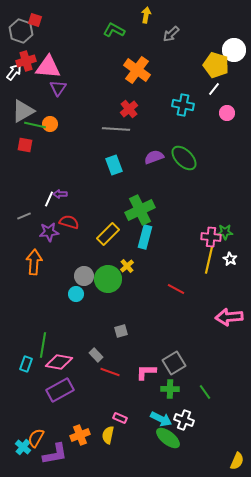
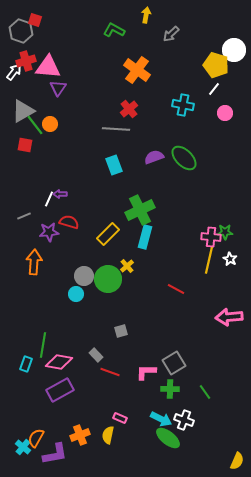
pink circle at (227, 113): moved 2 px left
green line at (35, 125): rotated 40 degrees clockwise
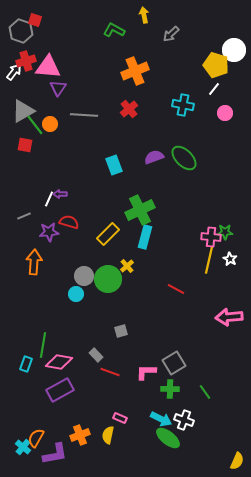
yellow arrow at (146, 15): moved 2 px left; rotated 21 degrees counterclockwise
orange cross at (137, 70): moved 2 px left, 1 px down; rotated 32 degrees clockwise
gray line at (116, 129): moved 32 px left, 14 px up
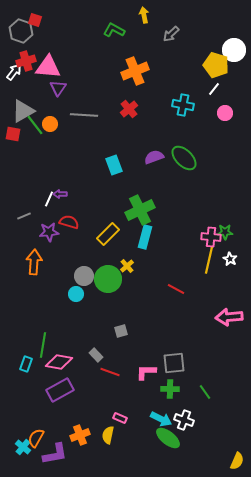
red square at (25, 145): moved 12 px left, 11 px up
gray square at (174, 363): rotated 25 degrees clockwise
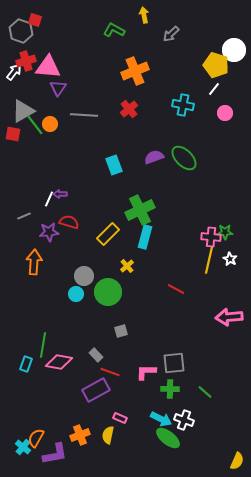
green circle at (108, 279): moved 13 px down
purple rectangle at (60, 390): moved 36 px right
green line at (205, 392): rotated 14 degrees counterclockwise
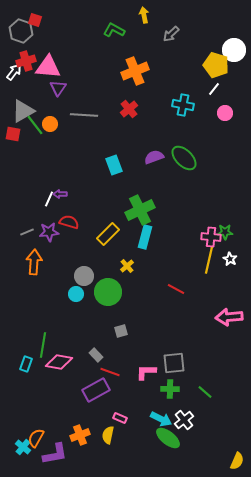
gray line at (24, 216): moved 3 px right, 16 px down
white cross at (184, 420): rotated 30 degrees clockwise
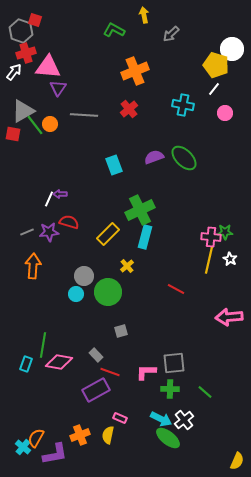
white circle at (234, 50): moved 2 px left, 1 px up
red cross at (26, 61): moved 8 px up
orange arrow at (34, 262): moved 1 px left, 4 px down
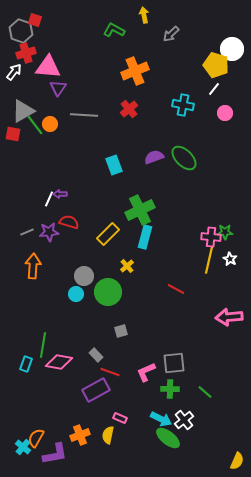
pink L-shape at (146, 372): rotated 25 degrees counterclockwise
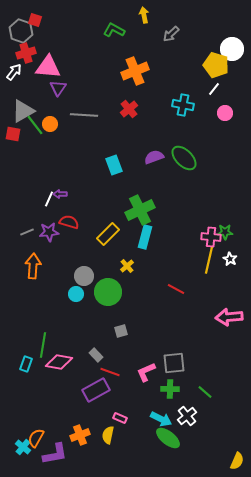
white cross at (184, 420): moved 3 px right, 4 px up
